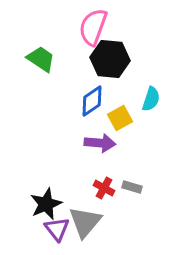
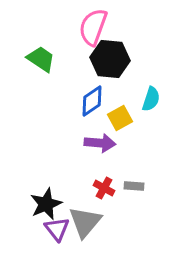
gray rectangle: moved 2 px right, 1 px up; rotated 12 degrees counterclockwise
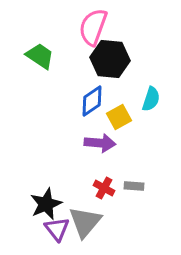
green trapezoid: moved 1 px left, 3 px up
yellow square: moved 1 px left, 1 px up
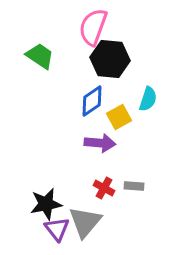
cyan semicircle: moved 3 px left
black star: rotated 12 degrees clockwise
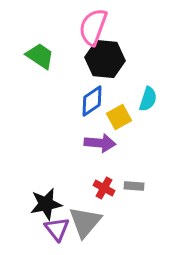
black hexagon: moved 5 px left
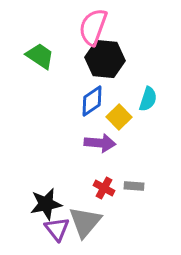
yellow square: rotated 15 degrees counterclockwise
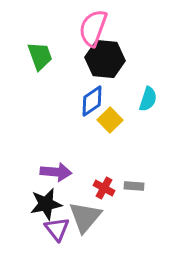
pink semicircle: moved 1 px down
green trapezoid: rotated 36 degrees clockwise
yellow square: moved 9 px left, 3 px down
purple arrow: moved 44 px left, 29 px down
gray triangle: moved 5 px up
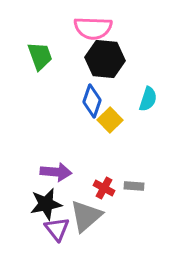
pink semicircle: rotated 108 degrees counterclockwise
blue diamond: rotated 36 degrees counterclockwise
gray triangle: moved 1 px right, 1 px up; rotated 9 degrees clockwise
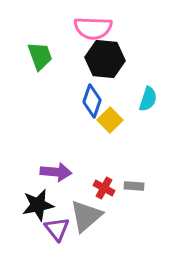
black star: moved 8 px left, 1 px down
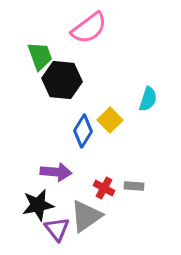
pink semicircle: moved 4 px left; rotated 39 degrees counterclockwise
black hexagon: moved 43 px left, 21 px down
blue diamond: moved 9 px left, 30 px down; rotated 12 degrees clockwise
gray triangle: rotated 6 degrees clockwise
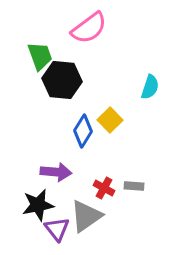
cyan semicircle: moved 2 px right, 12 px up
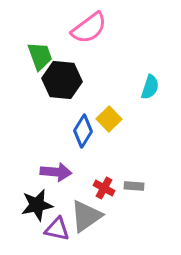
yellow square: moved 1 px left, 1 px up
black star: moved 1 px left
purple triangle: rotated 40 degrees counterclockwise
